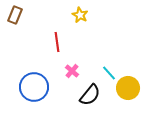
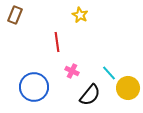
pink cross: rotated 16 degrees counterclockwise
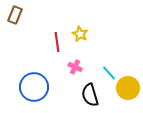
yellow star: moved 19 px down
pink cross: moved 3 px right, 4 px up
black semicircle: rotated 125 degrees clockwise
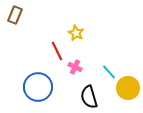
yellow star: moved 4 px left, 1 px up
red line: moved 9 px down; rotated 18 degrees counterclockwise
cyan line: moved 1 px up
blue circle: moved 4 px right
black semicircle: moved 1 px left, 2 px down
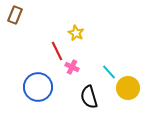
pink cross: moved 3 px left
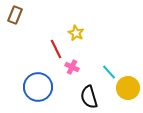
red line: moved 1 px left, 2 px up
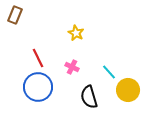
red line: moved 18 px left, 9 px down
yellow circle: moved 2 px down
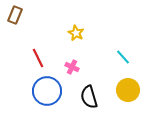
cyan line: moved 14 px right, 15 px up
blue circle: moved 9 px right, 4 px down
